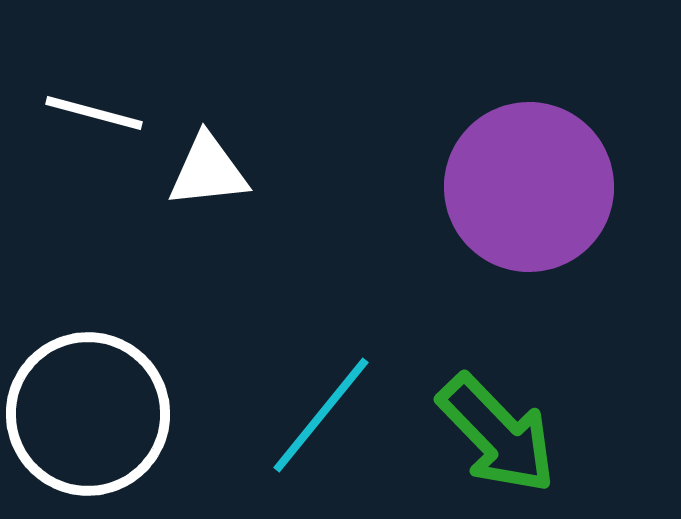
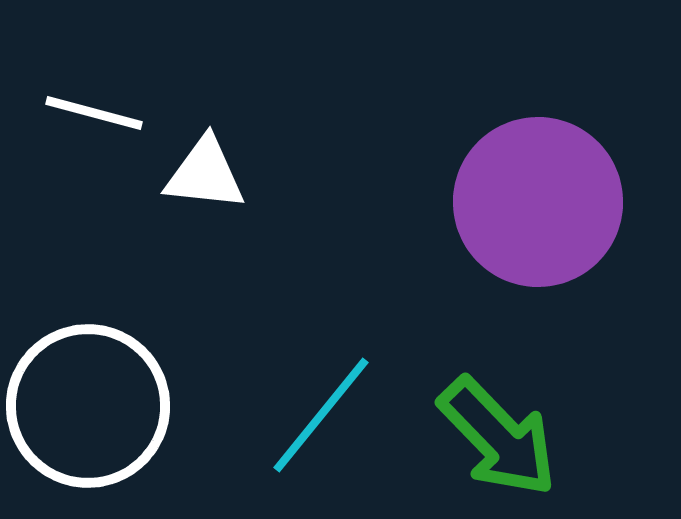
white triangle: moved 3 px left, 3 px down; rotated 12 degrees clockwise
purple circle: moved 9 px right, 15 px down
white circle: moved 8 px up
green arrow: moved 1 px right, 3 px down
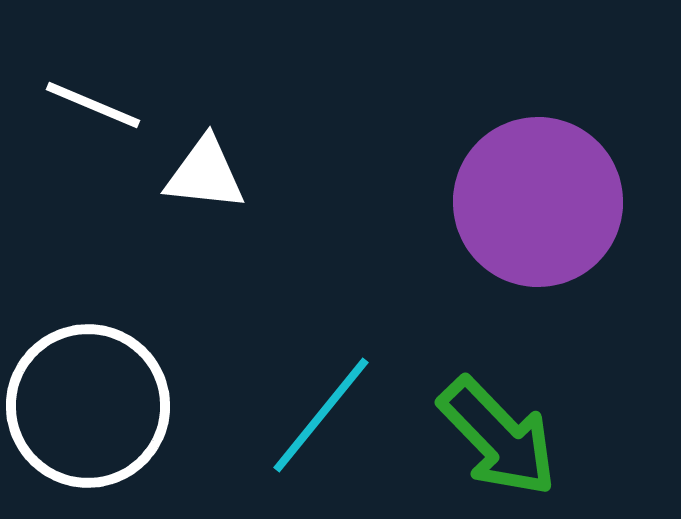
white line: moved 1 px left, 8 px up; rotated 8 degrees clockwise
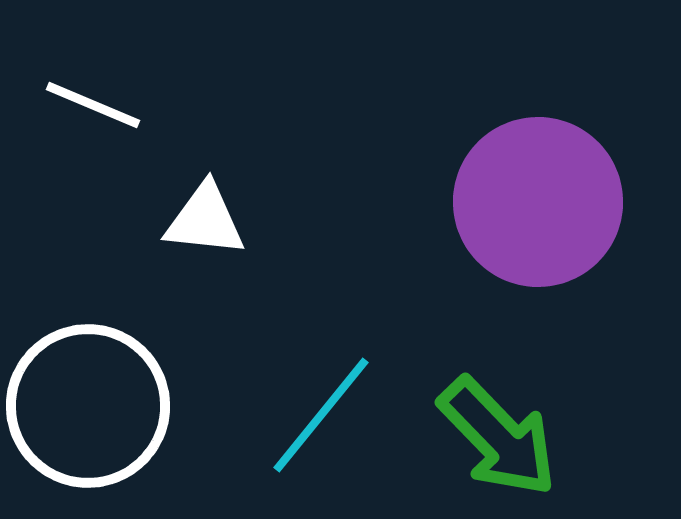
white triangle: moved 46 px down
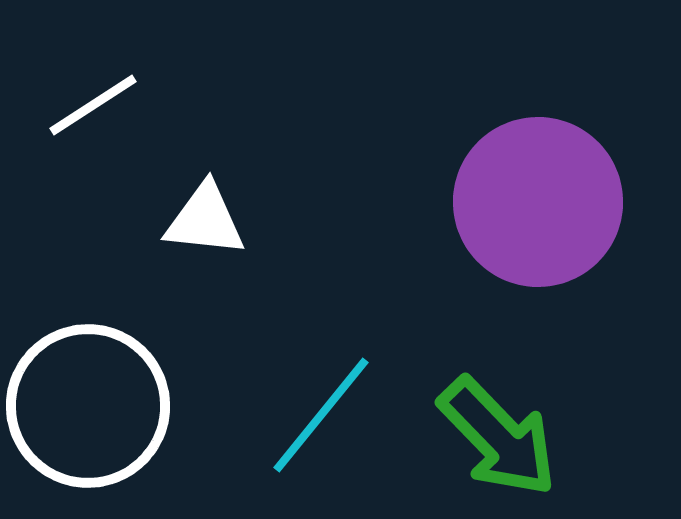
white line: rotated 56 degrees counterclockwise
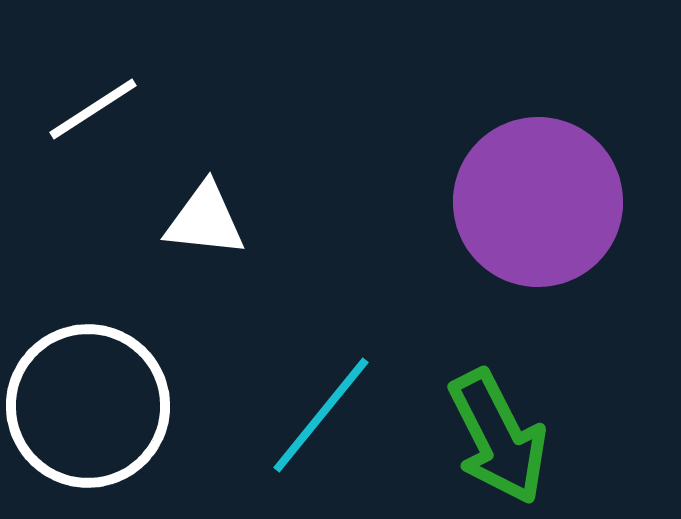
white line: moved 4 px down
green arrow: rotated 17 degrees clockwise
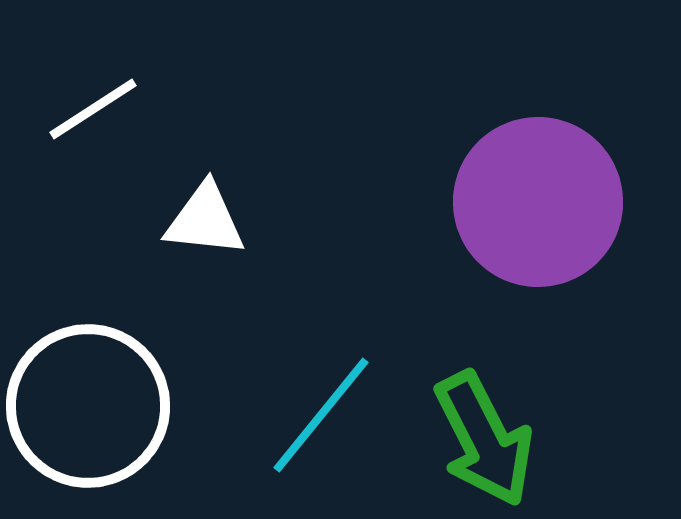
green arrow: moved 14 px left, 2 px down
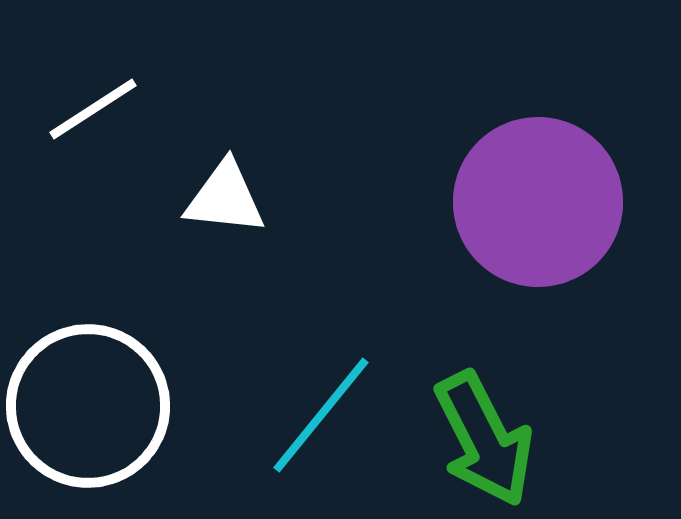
white triangle: moved 20 px right, 22 px up
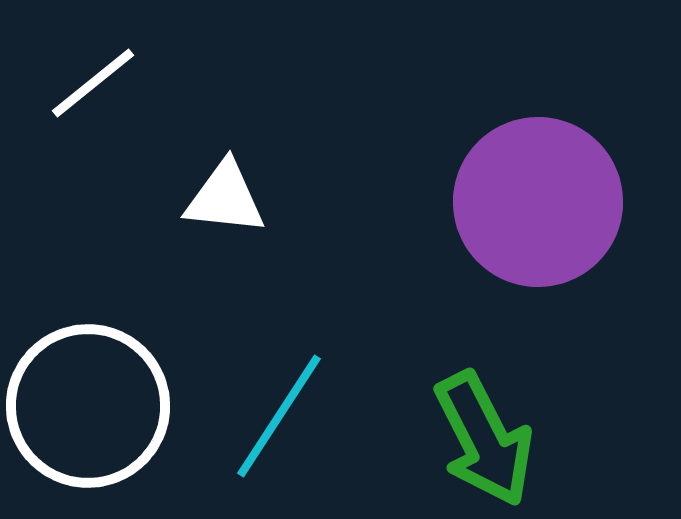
white line: moved 26 px up; rotated 6 degrees counterclockwise
cyan line: moved 42 px left, 1 px down; rotated 6 degrees counterclockwise
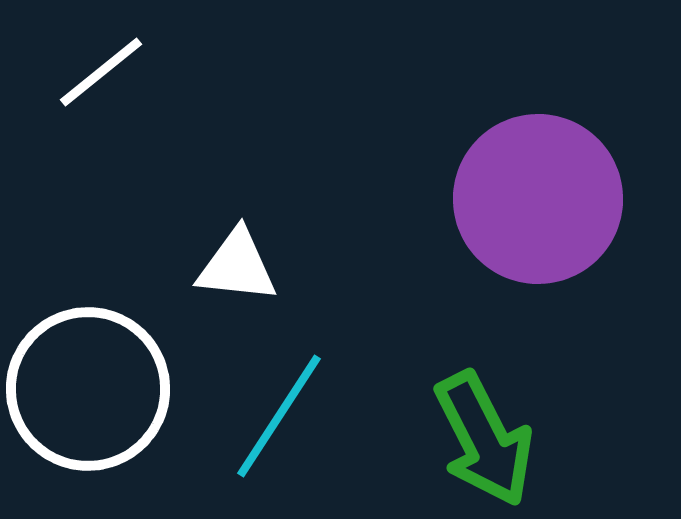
white line: moved 8 px right, 11 px up
white triangle: moved 12 px right, 68 px down
purple circle: moved 3 px up
white circle: moved 17 px up
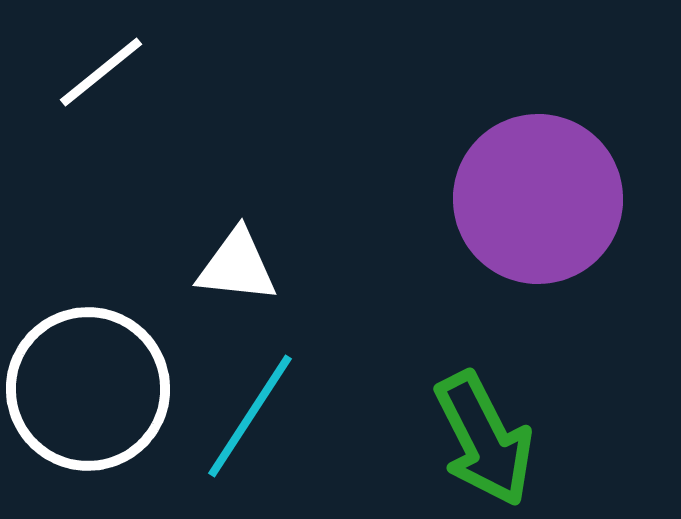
cyan line: moved 29 px left
